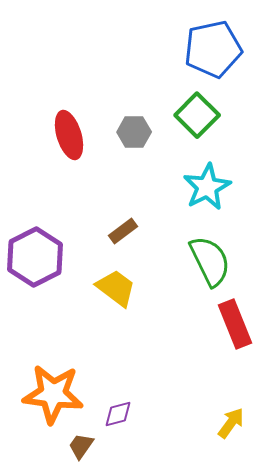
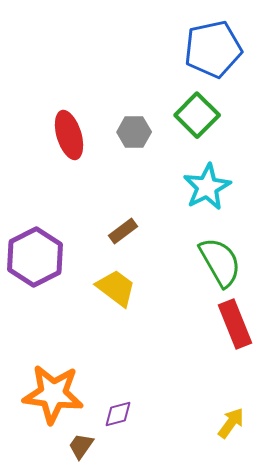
green semicircle: moved 10 px right, 1 px down; rotated 4 degrees counterclockwise
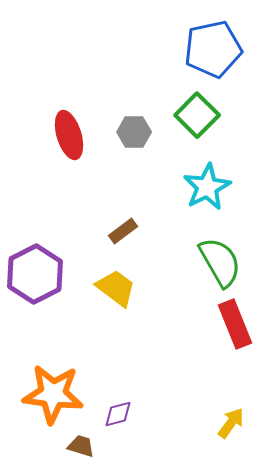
purple hexagon: moved 17 px down
brown trapezoid: rotated 72 degrees clockwise
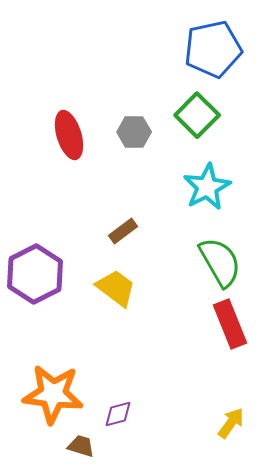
red rectangle: moved 5 px left
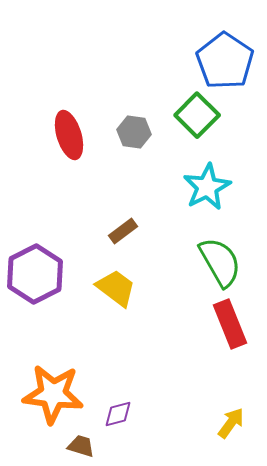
blue pentagon: moved 12 px right, 12 px down; rotated 26 degrees counterclockwise
gray hexagon: rotated 8 degrees clockwise
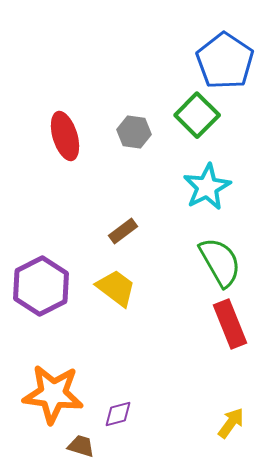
red ellipse: moved 4 px left, 1 px down
purple hexagon: moved 6 px right, 12 px down
